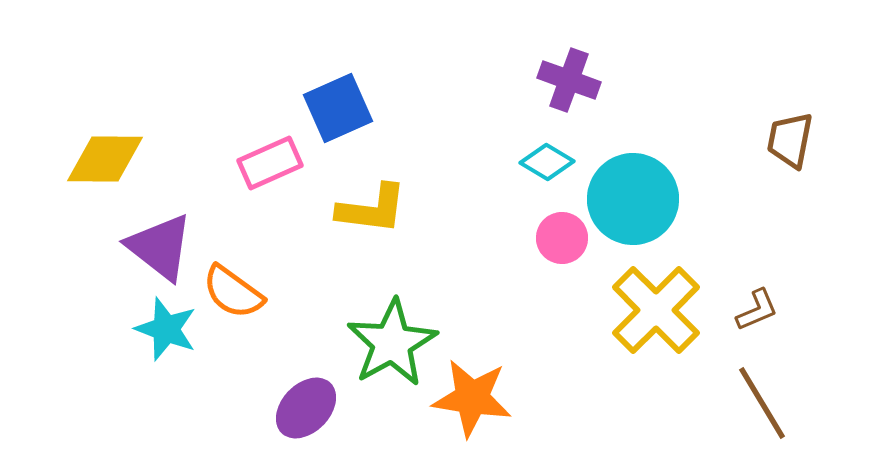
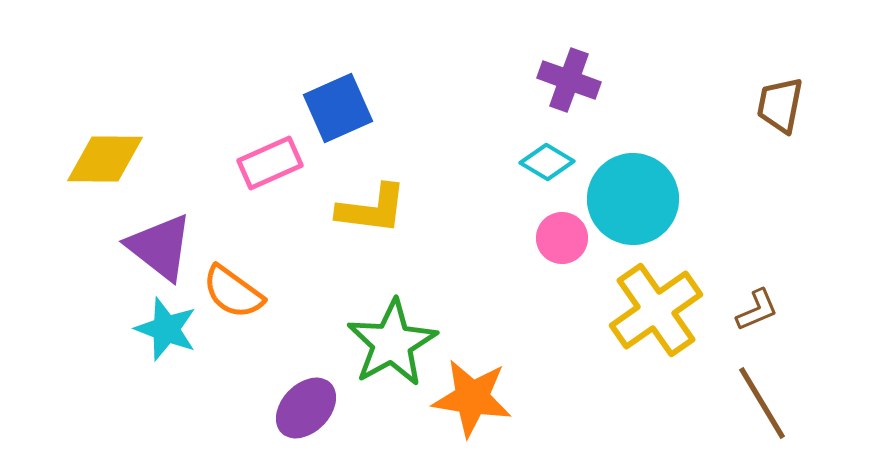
brown trapezoid: moved 10 px left, 35 px up
yellow cross: rotated 10 degrees clockwise
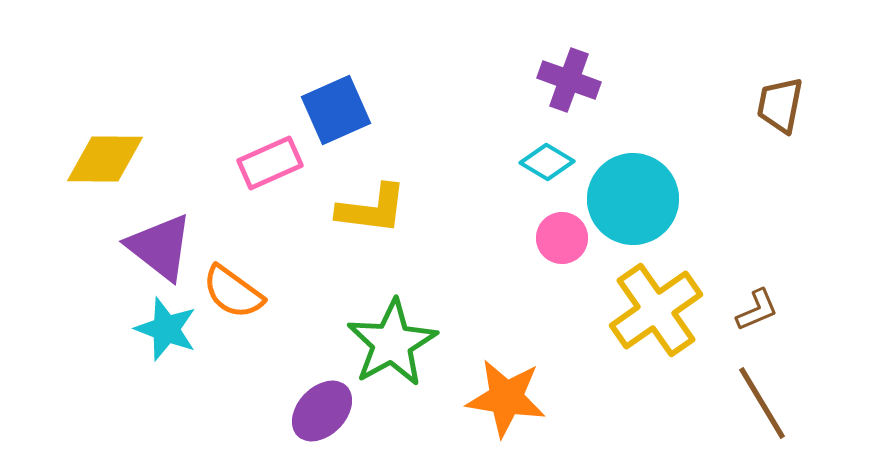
blue square: moved 2 px left, 2 px down
orange star: moved 34 px right
purple ellipse: moved 16 px right, 3 px down
